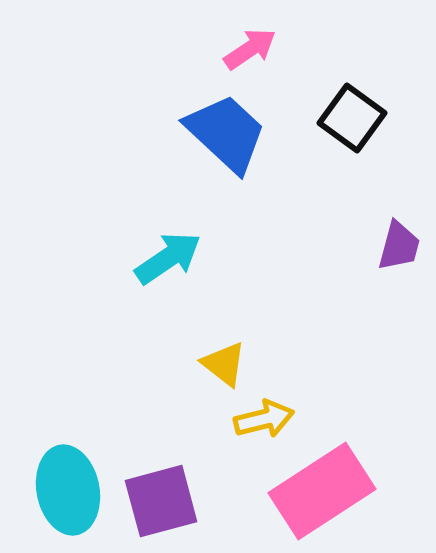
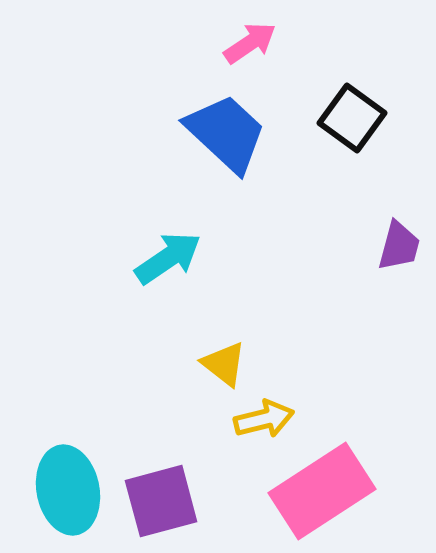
pink arrow: moved 6 px up
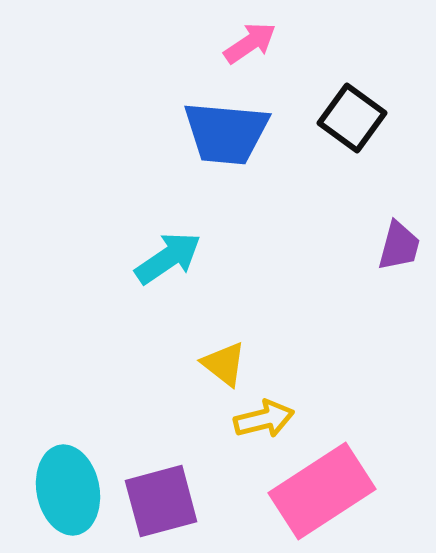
blue trapezoid: rotated 142 degrees clockwise
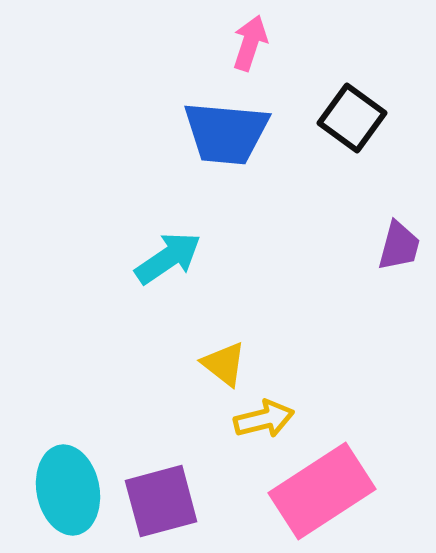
pink arrow: rotated 38 degrees counterclockwise
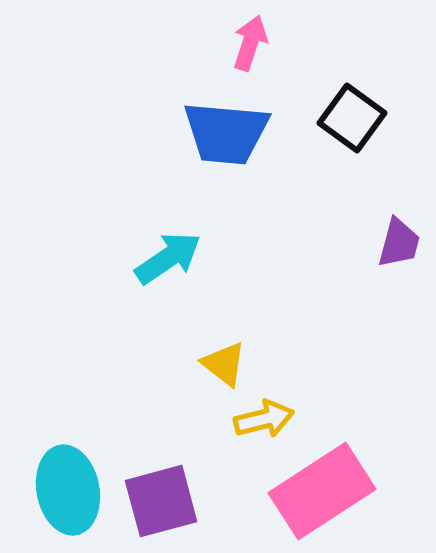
purple trapezoid: moved 3 px up
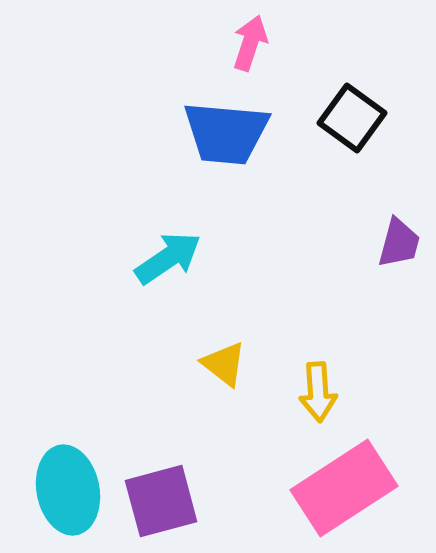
yellow arrow: moved 54 px right, 27 px up; rotated 100 degrees clockwise
pink rectangle: moved 22 px right, 3 px up
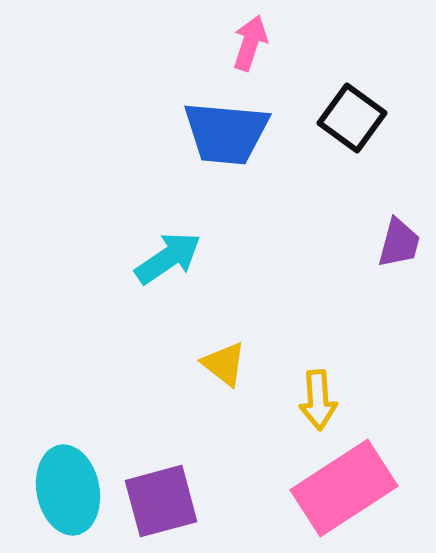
yellow arrow: moved 8 px down
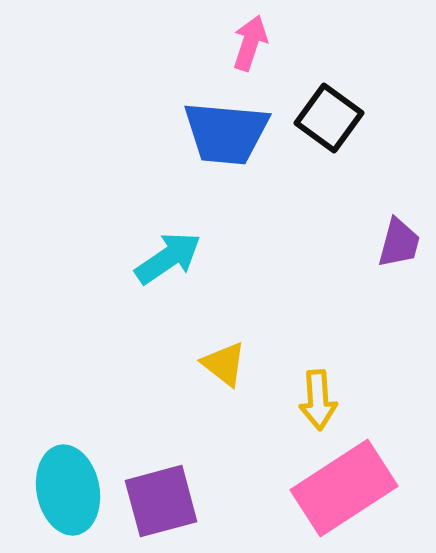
black square: moved 23 px left
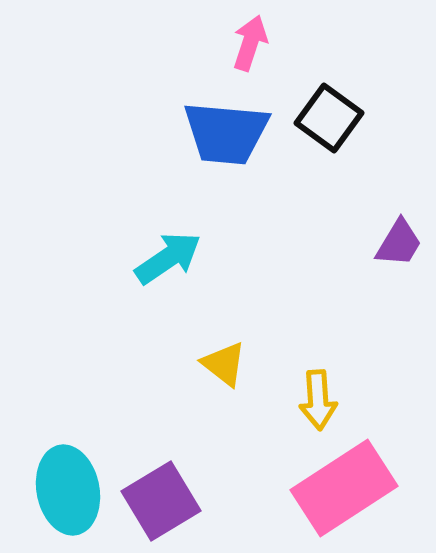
purple trapezoid: rotated 16 degrees clockwise
purple square: rotated 16 degrees counterclockwise
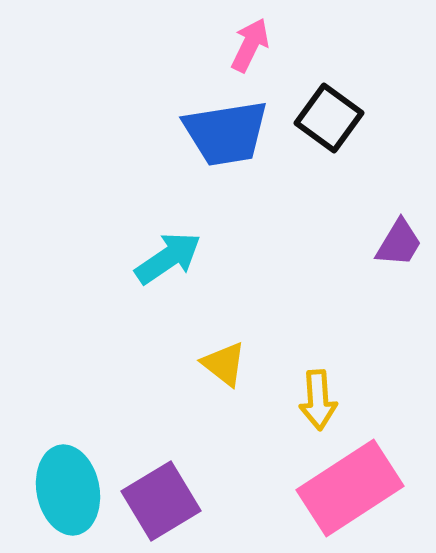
pink arrow: moved 2 px down; rotated 8 degrees clockwise
blue trapezoid: rotated 14 degrees counterclockwise
pink rectangle: moved 6 px right
